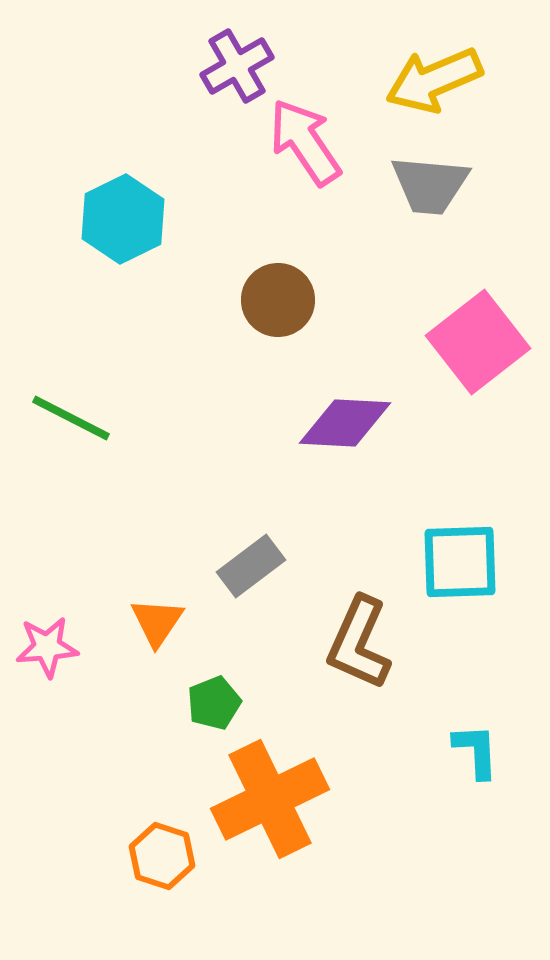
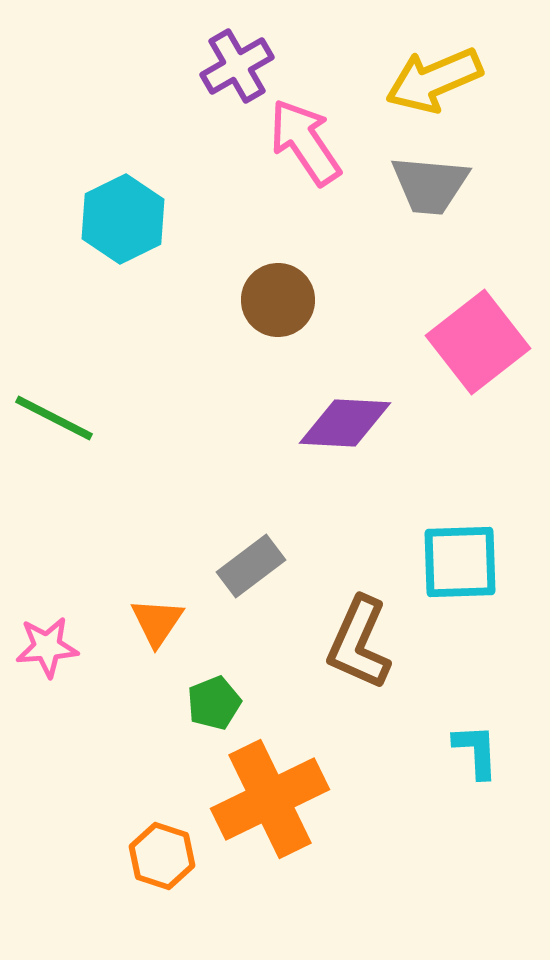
green line: moved 17 px left
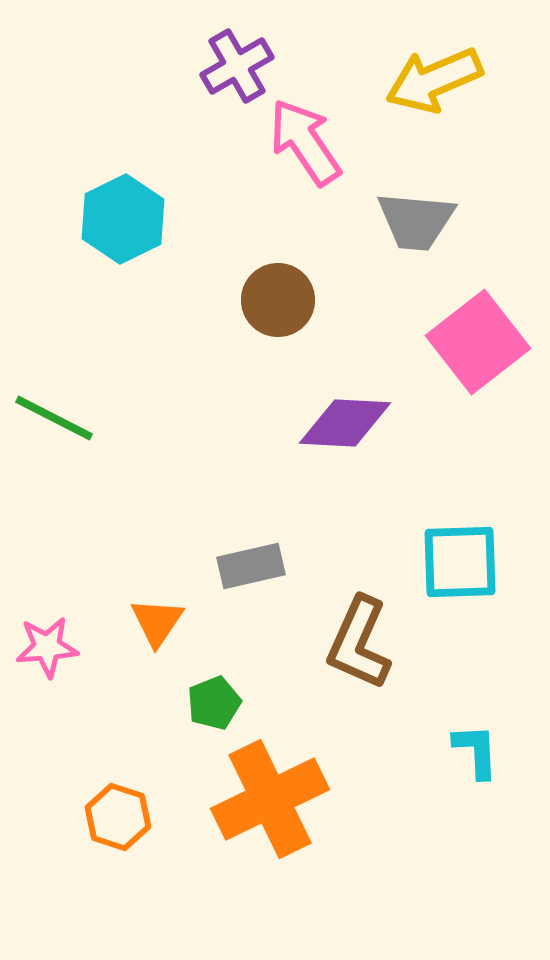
gray trapezoid: moved 14 px left, 36 px down
gray rectangle: rotated 24 degrees clockwise
orange hexagon: moved 44 px left, 39 px up
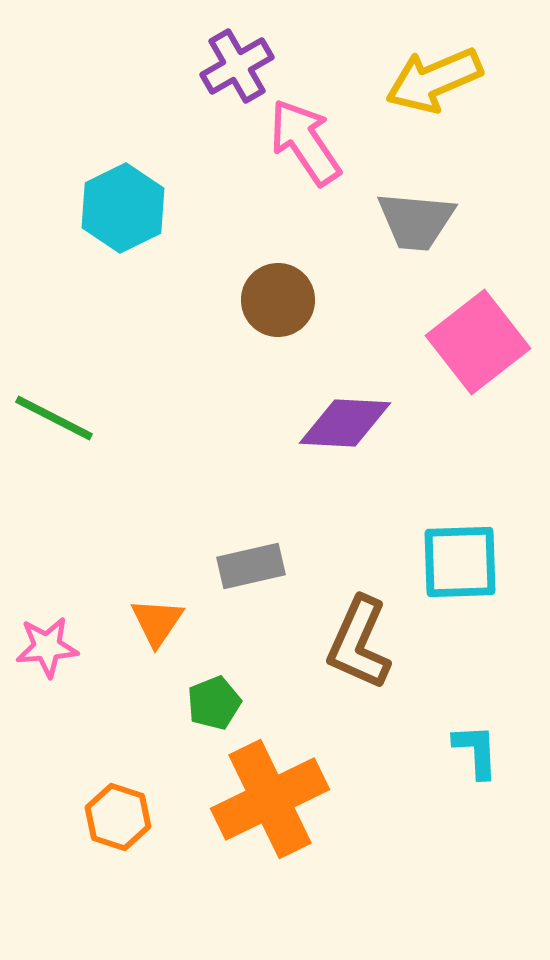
cyan hexagon: moved 11 px up
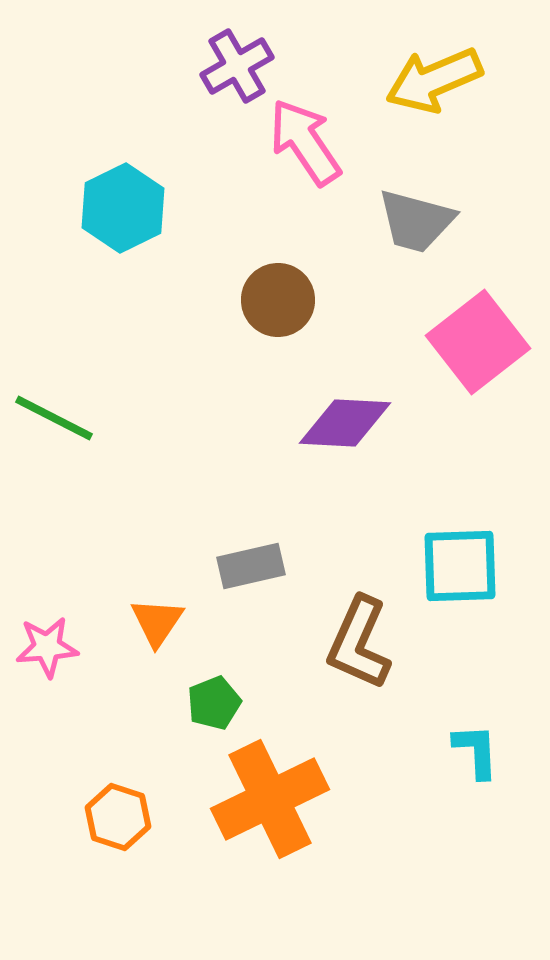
gray trapezoid: rotated 10 degrees clockwise
cyan square: moved 4 px down
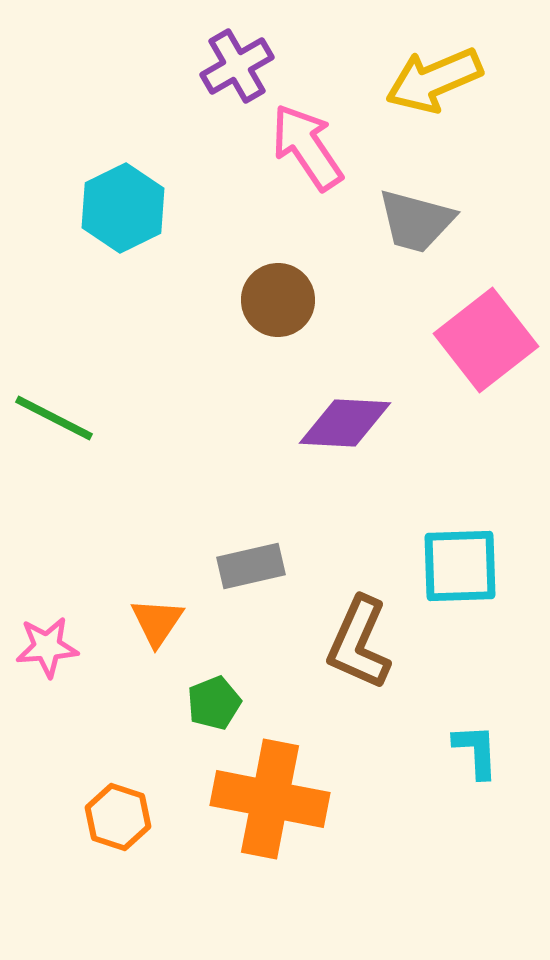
pink arrow: moved 2 px right, 5 px down
pink square: moved 8 px right, 2 px up
orange cross: rotated 37 degrees clockwise
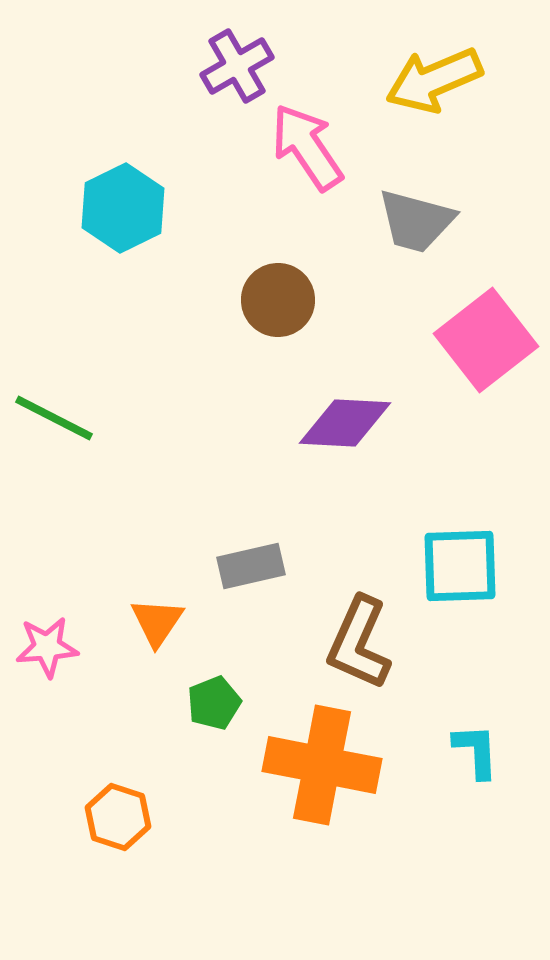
orange cross: moved 52 px right, 34 px up
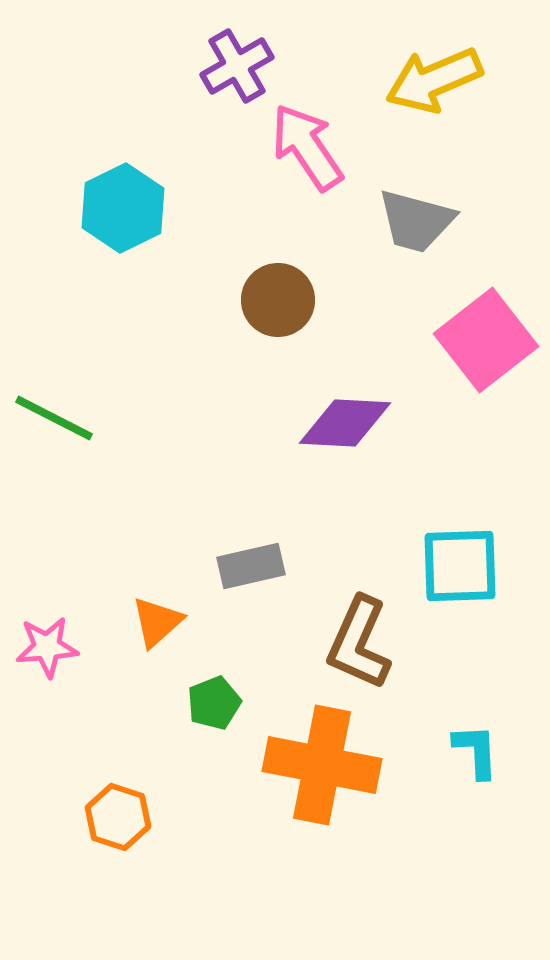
orange triangle: rotated 14 degrees clockwise
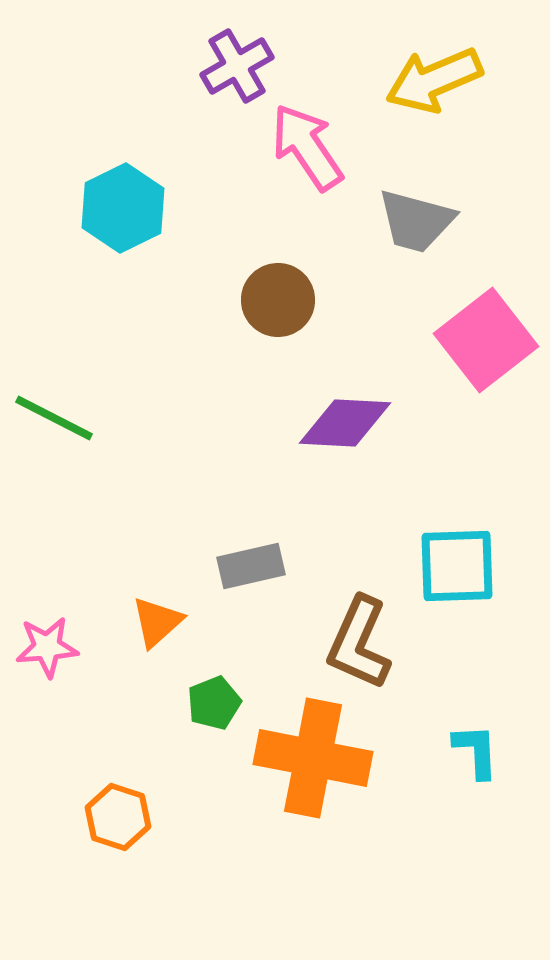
cyan square: moved 3 px left
orange cross: moved 9 px left, 7 px up
